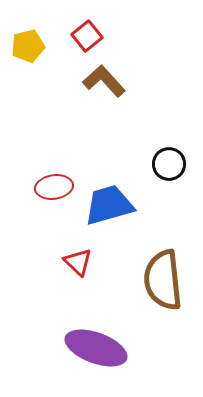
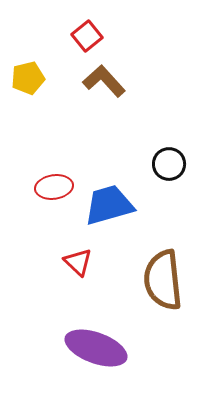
yellow pentagon: moved 32 px down
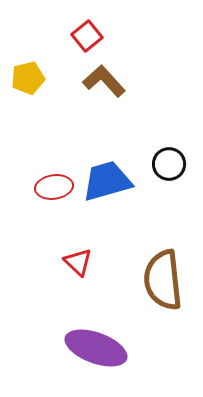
blue trapezoid: moved 2 px left, 24 px up
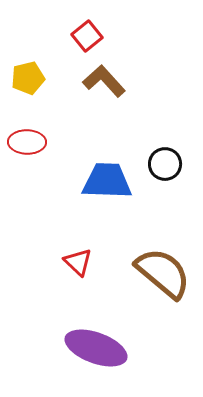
black circle: moved 4 px left
blue trapezoid: rotated 18 degrees clockwise
red ellipse: moved 27 px left, 45 px up; rotated 9 degrees clockwise
brown semicircle: moved 7 px up; rotated 136 degrees clockwise
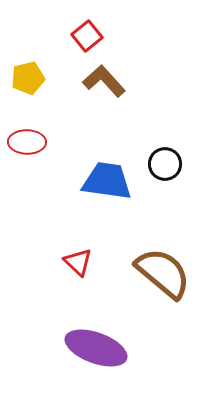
blue trapezoid: rotated 6 degrees clockwise
